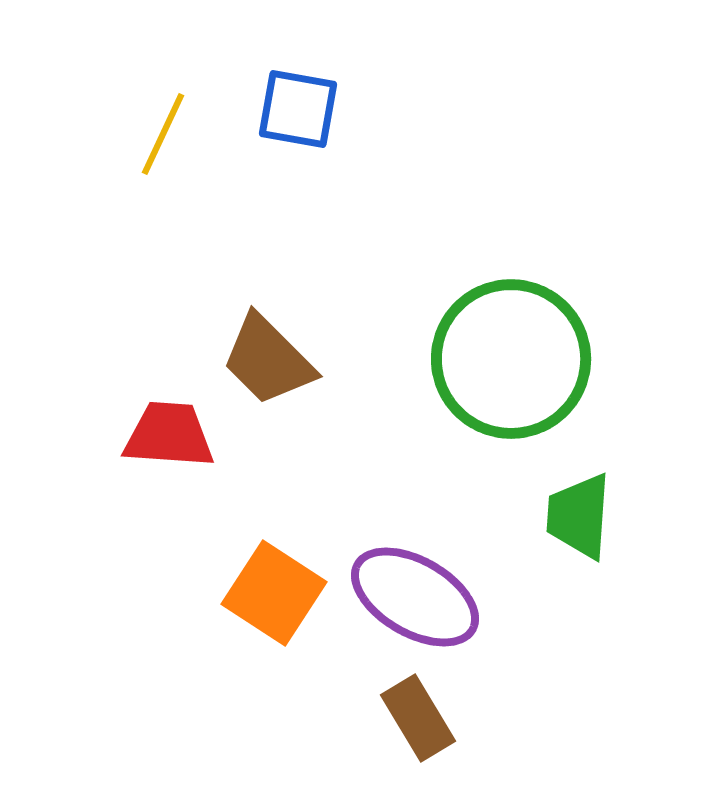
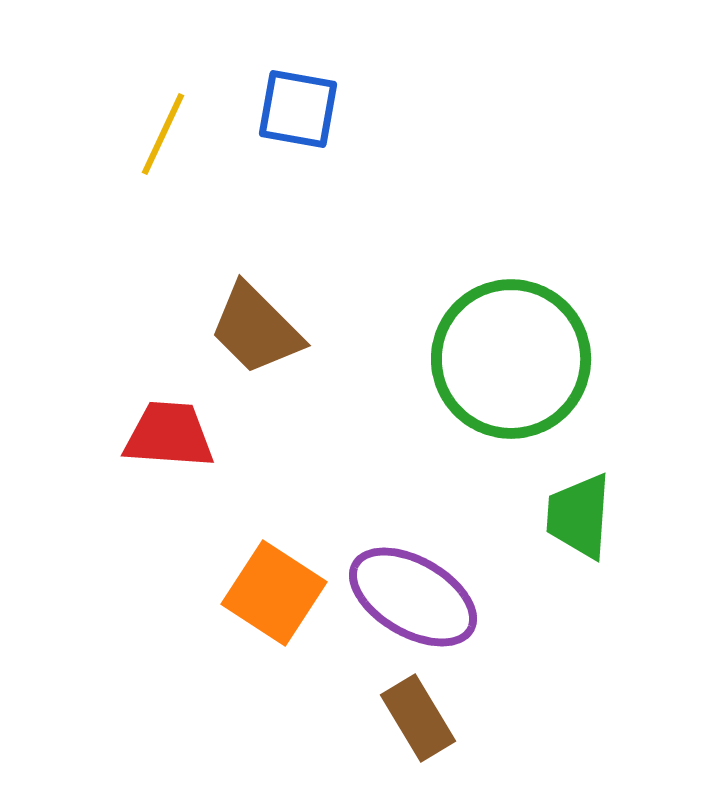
brown trapezoid: moved 12 px left, 31 px up
purple ellipse: moved 2 px left
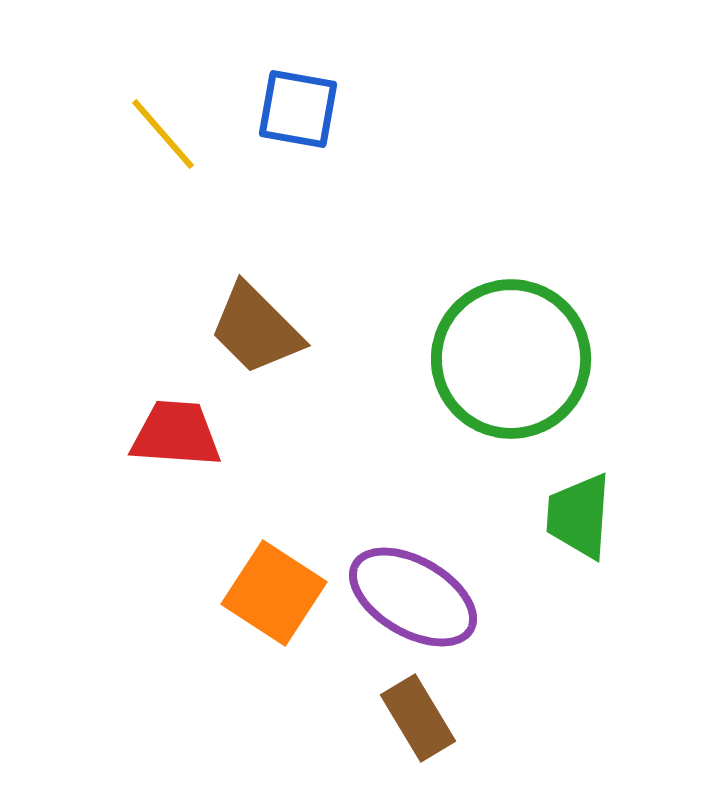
yellow line: rotated 66 degrees counterclockwise
red trapezoid: moved 7 px right, 1 px up
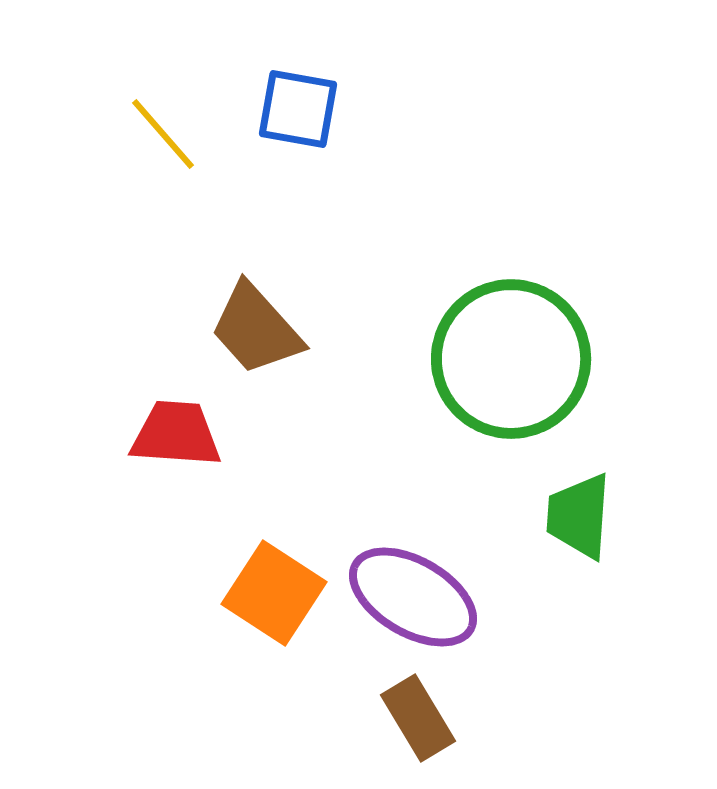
brown trapezoid: rotated 3 degrees clockwise
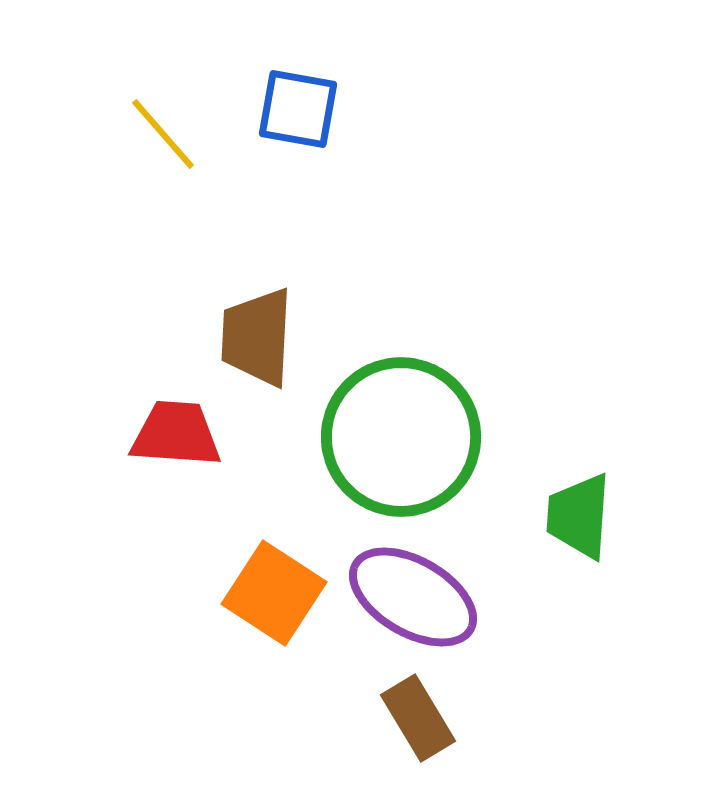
brown trapezoid: moved 1 px right, 8 px down; rotated 45 degrees clockwise
green circle: moved 110 px left, 78 px down
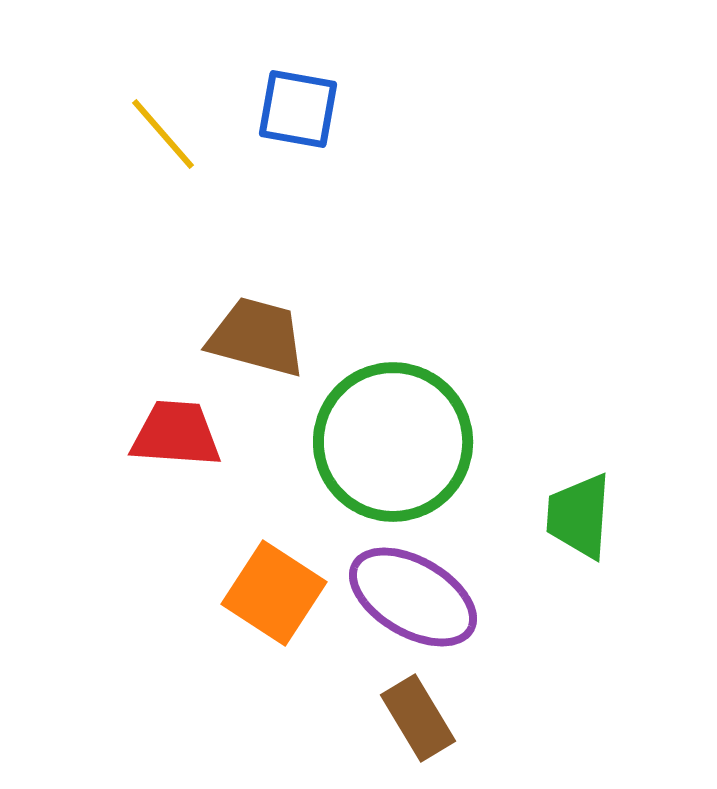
brown trapezoid: rotated 102 degrees clockwise
green circle: moved 8 px left, 5 px down
